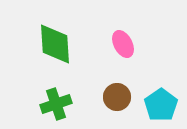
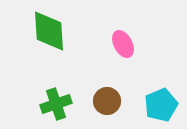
green diamond: moved 6 px left, 13 px up
brown circle: moved 10 px left, 4 px down
cyan pentagon: rotated 12 degrees clockwise
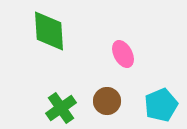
pink ellipse: moved 10 px down
green cross: moved 5 px right, 4 px down; rotated 16 degrees counterclockwise
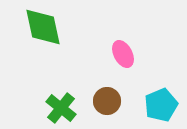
green diamond: moved 6 px left, 4 px up; rotated 9 degrees counterclockwise
green cross: rotated 16 degrees counterclockwise
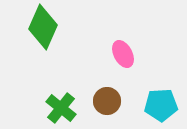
green diamond: rotated 36 degrees clockwise
cyan pentagon: rotated 20 degrees clockwise
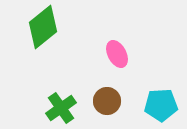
green diamond: rotated 27 degrees clockwise
pink ellipse: moved 6 px left
green cross: rotated 16 degrees clockwise
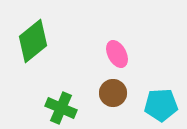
green diamond: moved 10 px left, 14 px down
brown circle: moved 6 px right, 8 px up
green cross: rotated 32 degrees counterclockwise
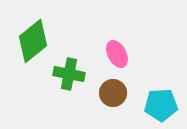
green cross: moved 8 px right, 34 px up; rotated 12 degrees counterclockwise
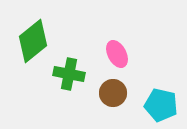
cyan pentagon: rotated 16 degrees clockwise
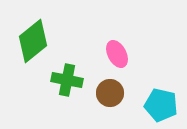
green cross: moved 2 px left, 6 px down
brown circle: moved 3 px left
